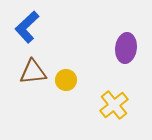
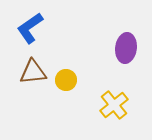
blue L-shape: moved 3 px right, 1 px down; rotated 8 degrees clockwise
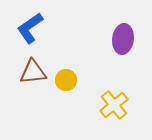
purple ellipse: moved 3 px left, 9 px up
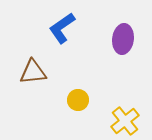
blue L-shape: moved 32 px right
yellow circle: moved 12 px right, 20 px down
yellow cross: moved 11 px right, 16 px down
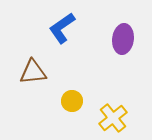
yellow circle: moved 6 px left, 1 px down
yellow cross: moved 12 px left, 3 px up
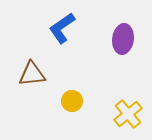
brown triangle: moved 1 px left, 2 px down
yellow cross: moved 15 px right, 4 px up
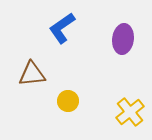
yellow circle: moved 4 px left
yellow cross: moved 2 px right, 2 px up
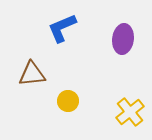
blue L-shape: rotated 12 degrees clockwise
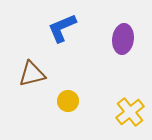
brown triangle: rotated 8 degrees counterclockwise
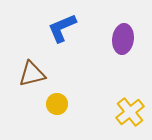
yellow circle: moved 11 px left, 3 px down
